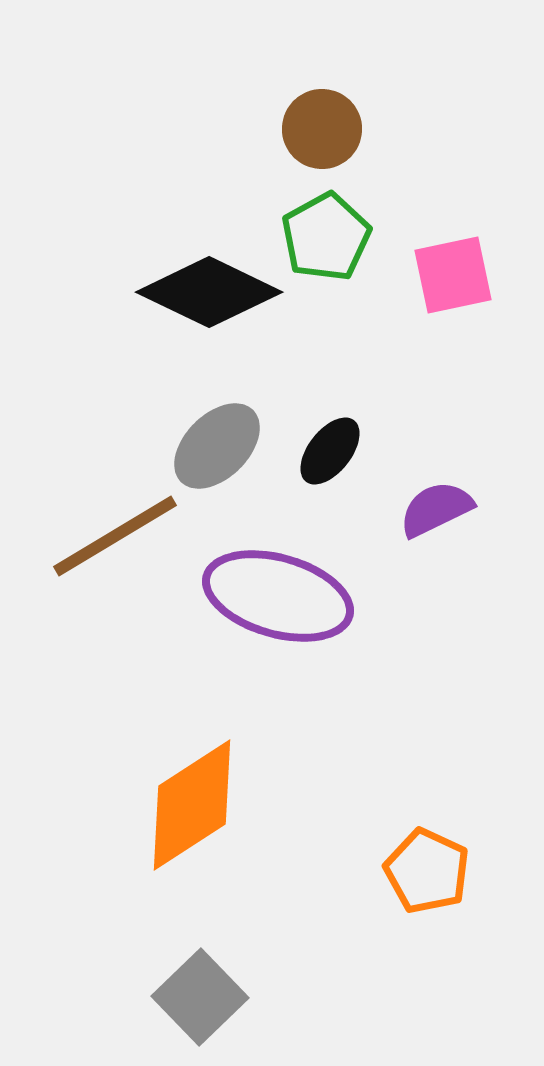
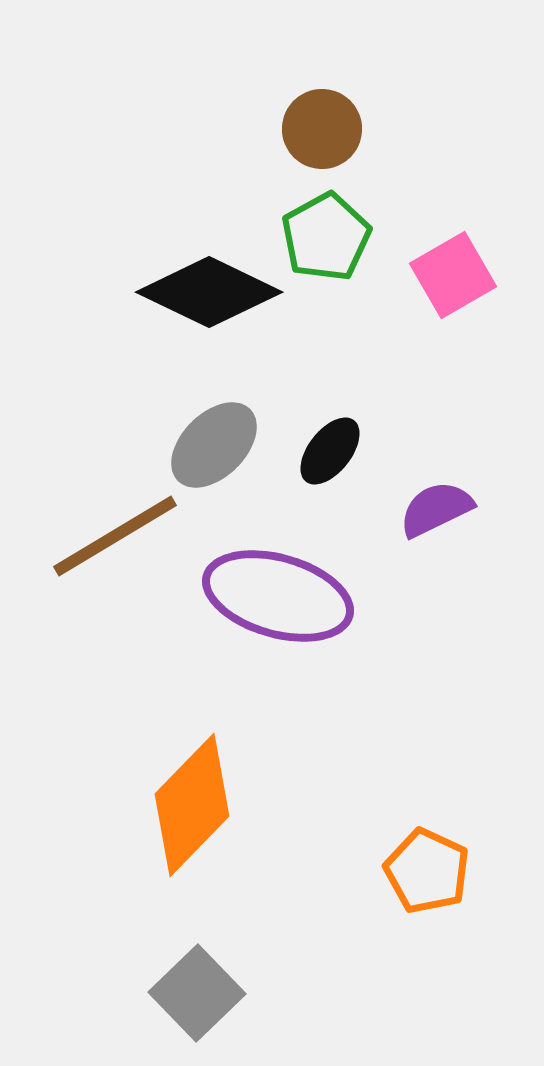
pink square: rotated 18 degrees counterclockwise
gray ellipse: moved 3 px left, 1 px up
orange diamond: rotated 13 degrees counterclockwise
gray square: moved 3 px left, 4 px up
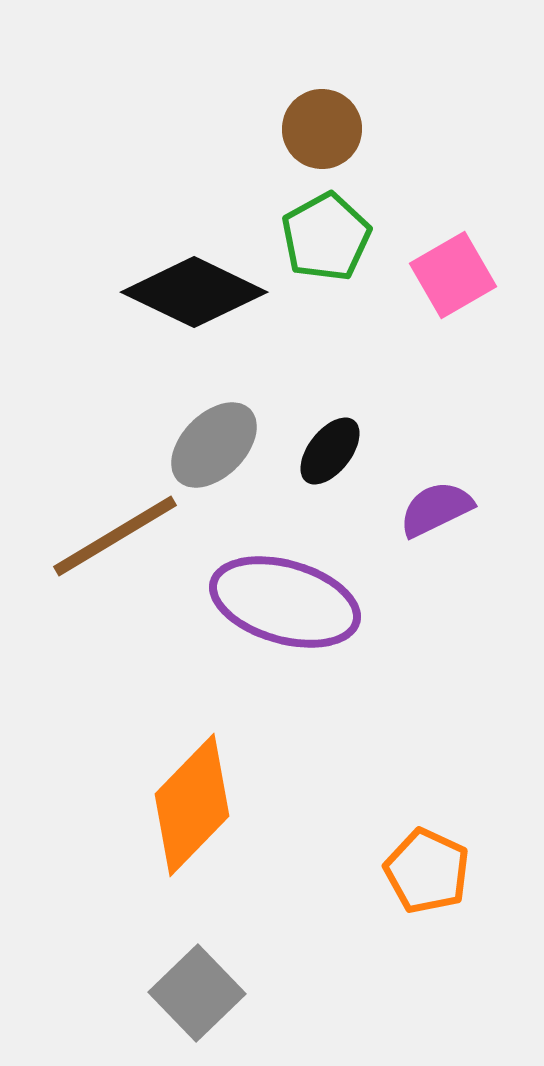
black diamond: moved 15 px left
purple ellipse: moved 7 px right, 6 px down
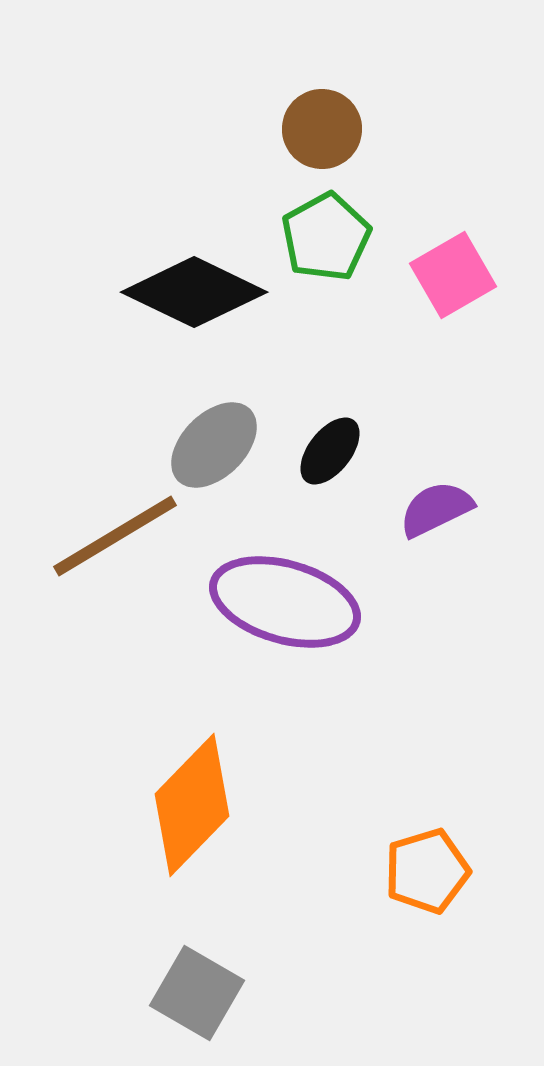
orange pentagon: rotated 30 degrees clockwise
gray square: rotated 16 degrees counterclockwise
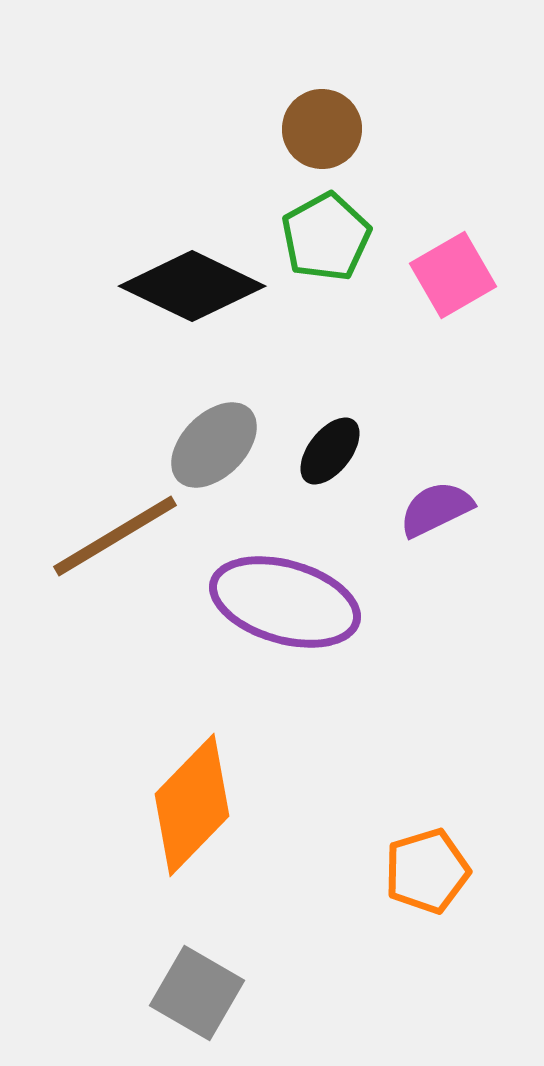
black diamond: moved 2 px left, 6 px up
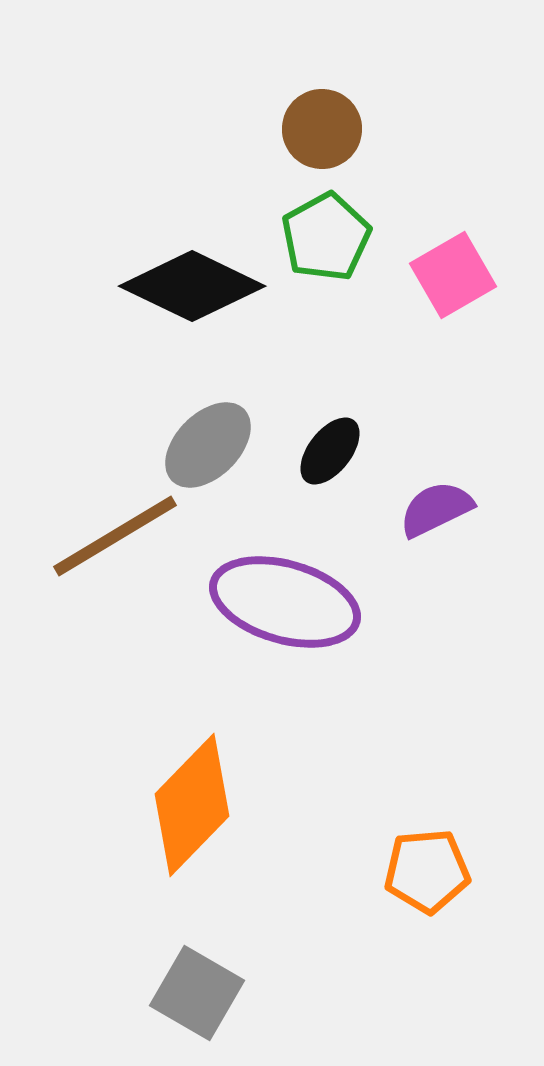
gray ellipse: moved 6 px left
orange pentagon: rotated 12 degrees clockwise
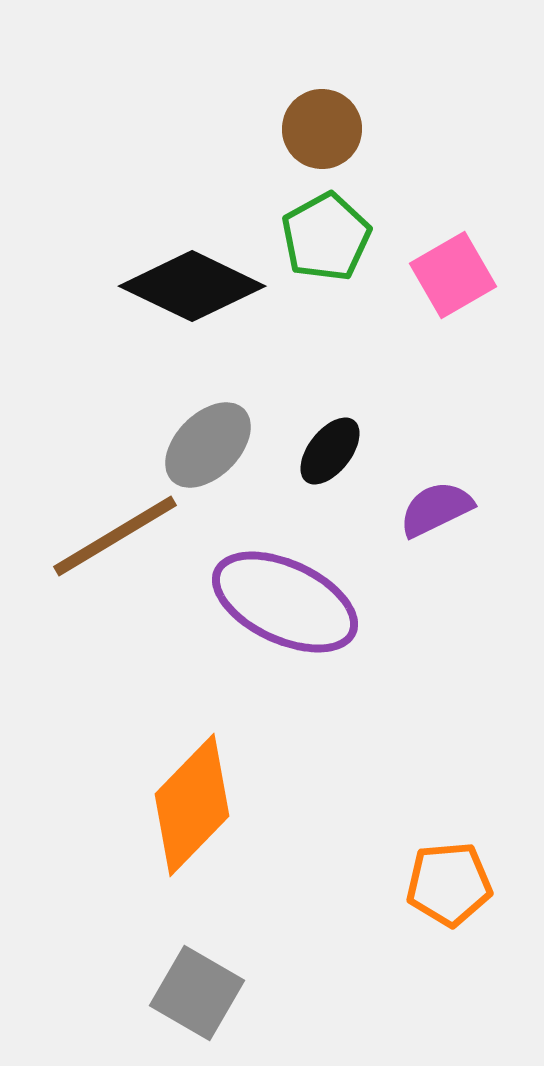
purple ellipse: rotated 9 degrees clockwise
orange pentagon: moved 22 px right, 13 px down
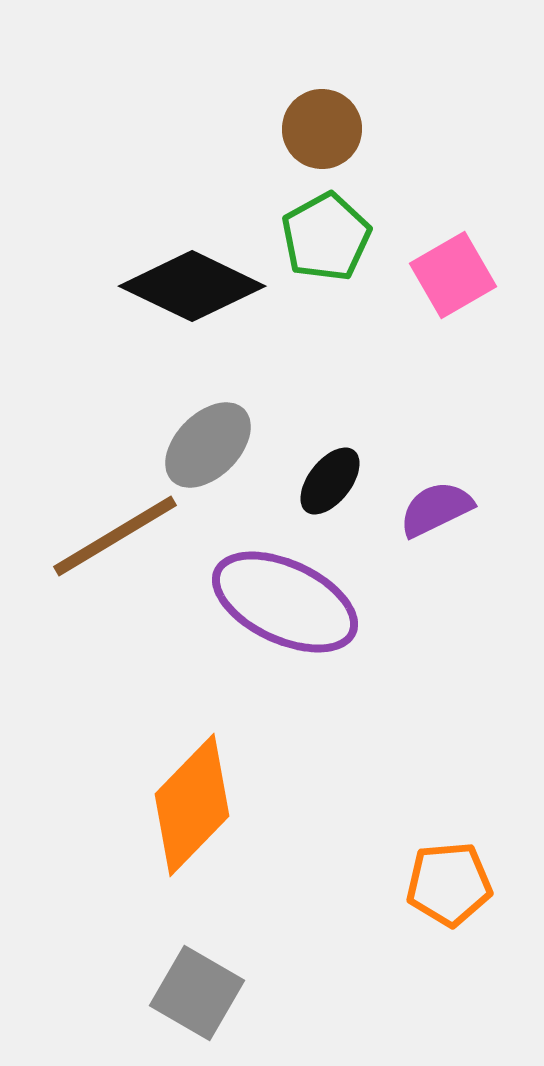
black ellipse: moved 30 px down
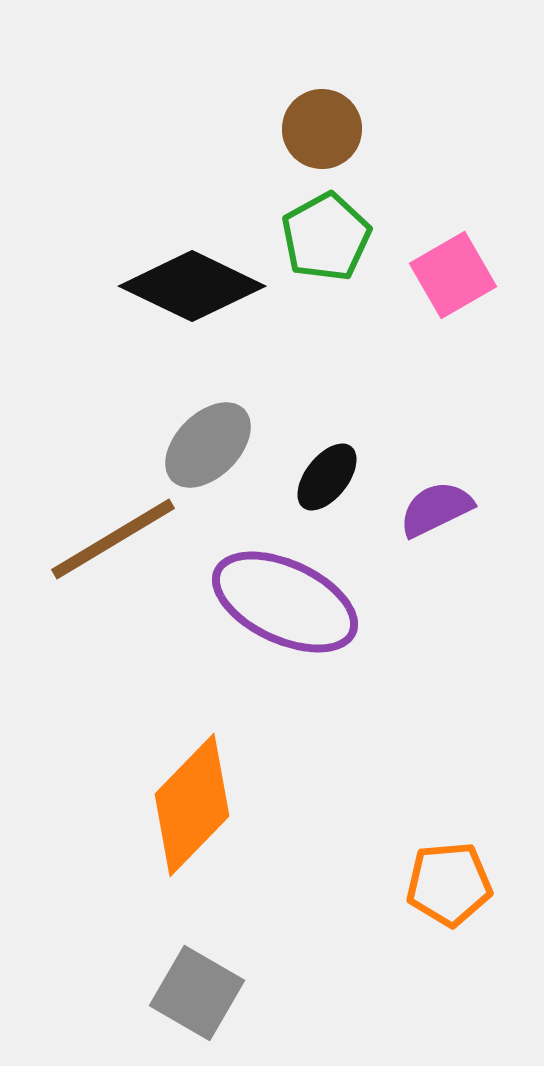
black ellipse: moved 3 px left, 4 px up
brown line: moved 2 px left, 3 px down
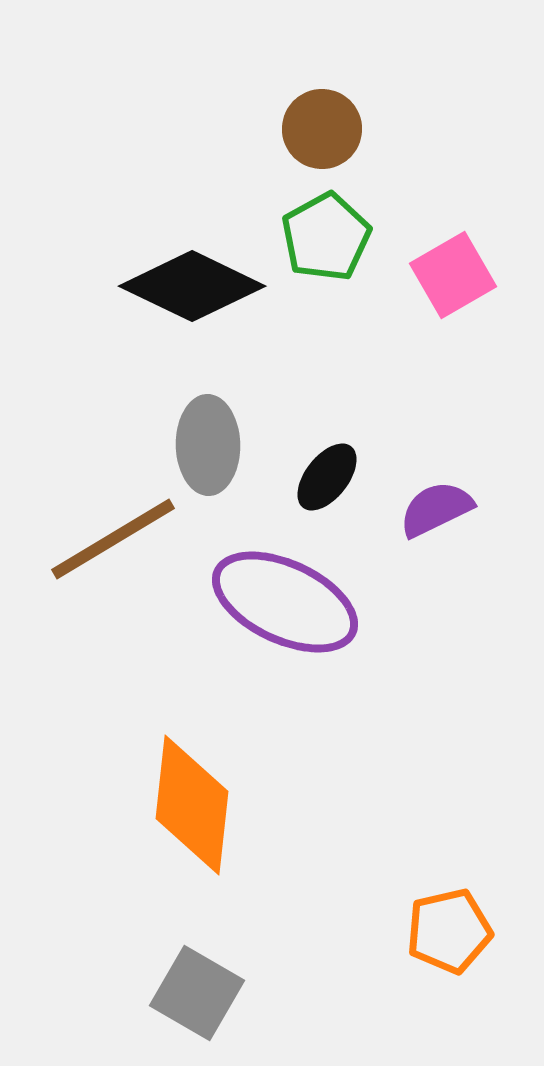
gray ellipse: rotated 46 degrees counterclockwise
orange diamond: rotated 38 degrees counterclockwise
orange pentagon: moved 47 px down; rotated 8 degrees counterclockwise
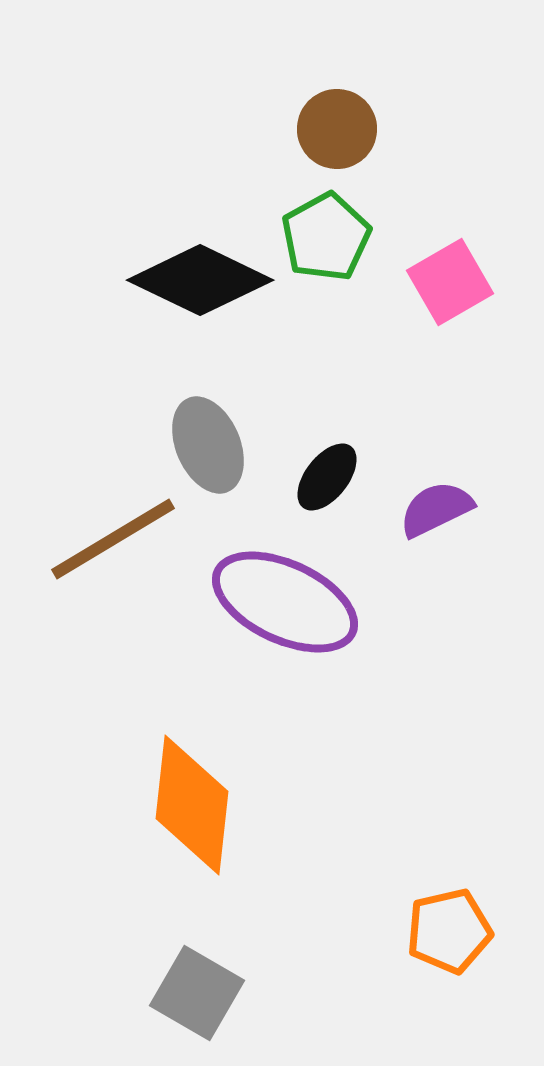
brown circle: moved 15 px right
pink square: moved 3 px left, 7 px down
black diamond: moved 8 px right, 6 px up
gray ellipse: rotated 22 degrees counterclockwise
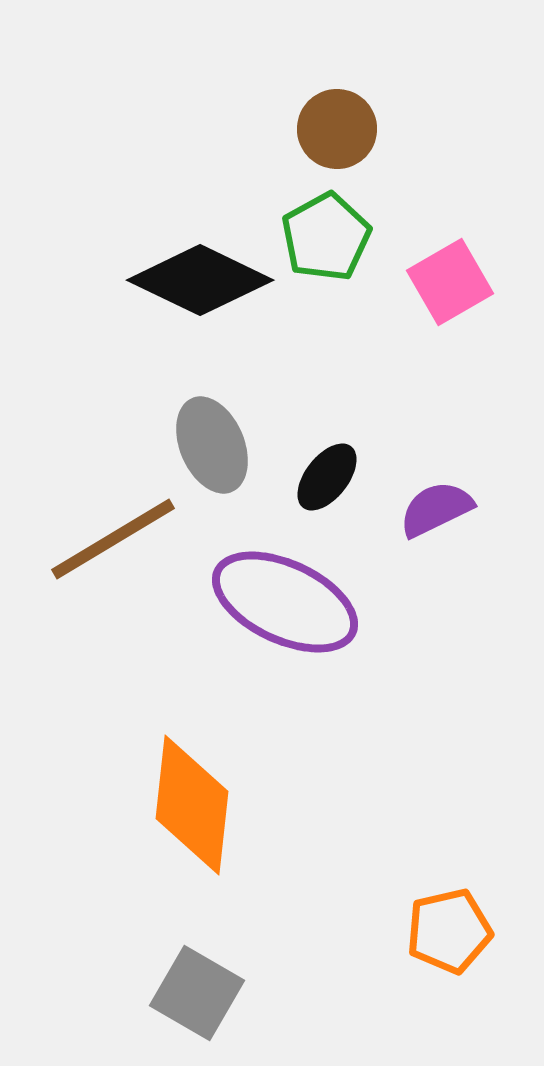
gray ellipse: moved 4 px right
